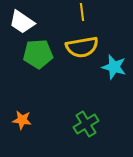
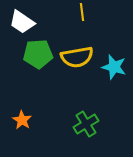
yellow semicircle: moved 5 px left, 10 px down
orange star: rotated 24 degrees clockwise
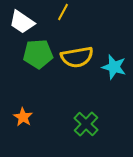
yellow line: moved 19 px left; rotated 36 degrees clockwise
orange star: moved 1 px right, 3 px up
green cross: rotated 15 degrees counterclockwise
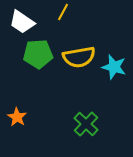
yellow semicircle: moved 2 px right
orange star: moved 6 px left
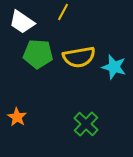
green pentagon: rotated 8 degrees clockwise
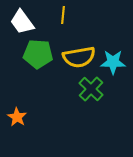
yellow line: moved 3 px down; rotated 24 degrees counterclockwise
white trapezoid: rotated 20 degrees clockwise
cyan star: moved 1 px left, 5 px up; rotated 15 degrees counterclockwise
green cross: moved 5 px right, 35 px up
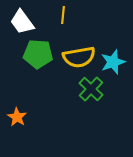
cyan star: rotated 20 degrees counterclockwise
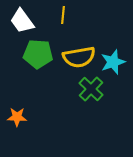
white trapezoid: moved 1 px up
orange star: rotated 30 degrees counterclockwise
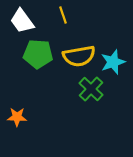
yellow line: rotated 24 degrees counterclockwise
yellow semicircle: moved 1 px up
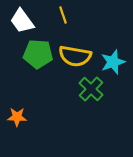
yellow semicircle: moved 4 px left; rotated 20 degrees clockwise
